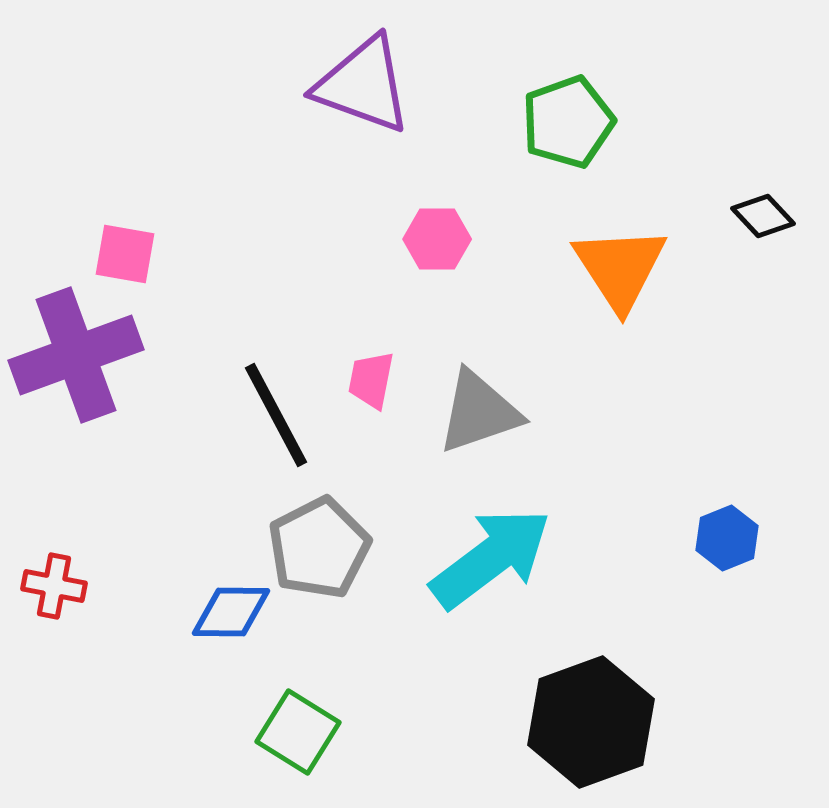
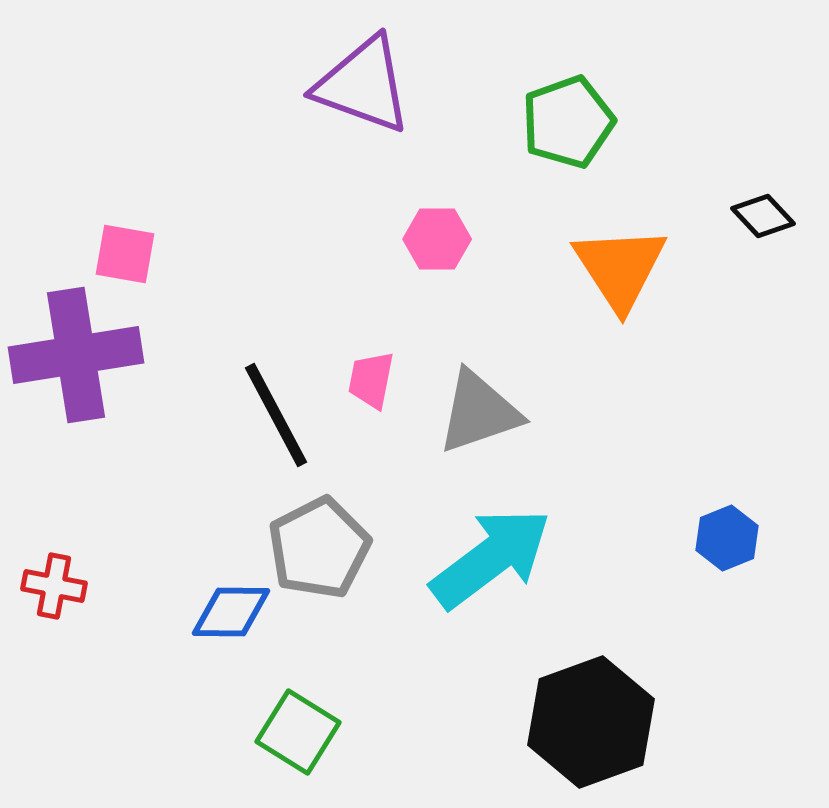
purple cross: rotated 11 degrees clockwise
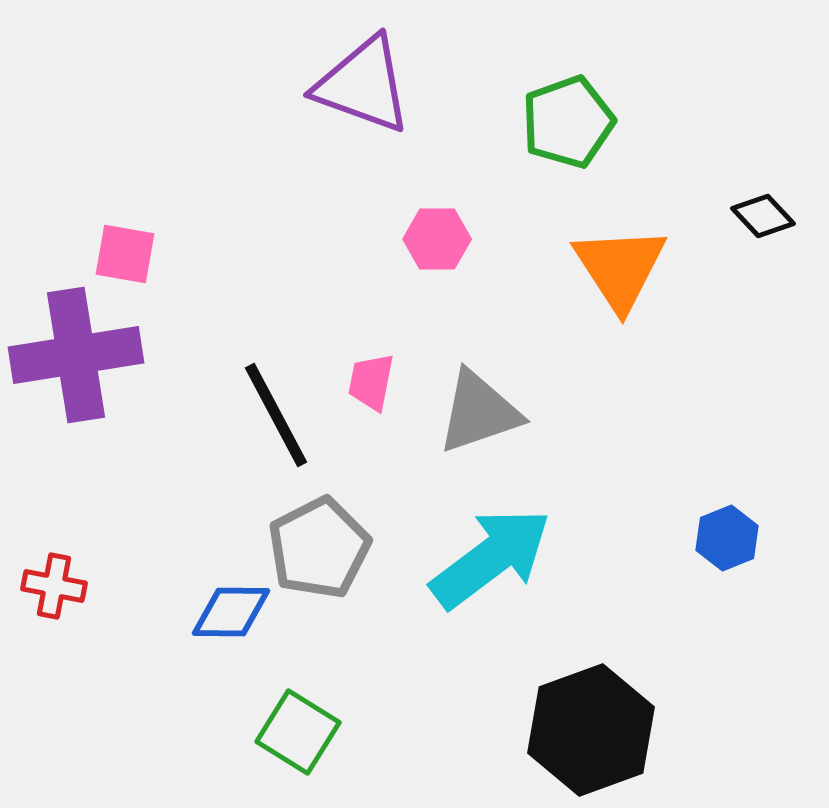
pink trapezoid: moved 2 px down
black hexagon: moved 8 px down
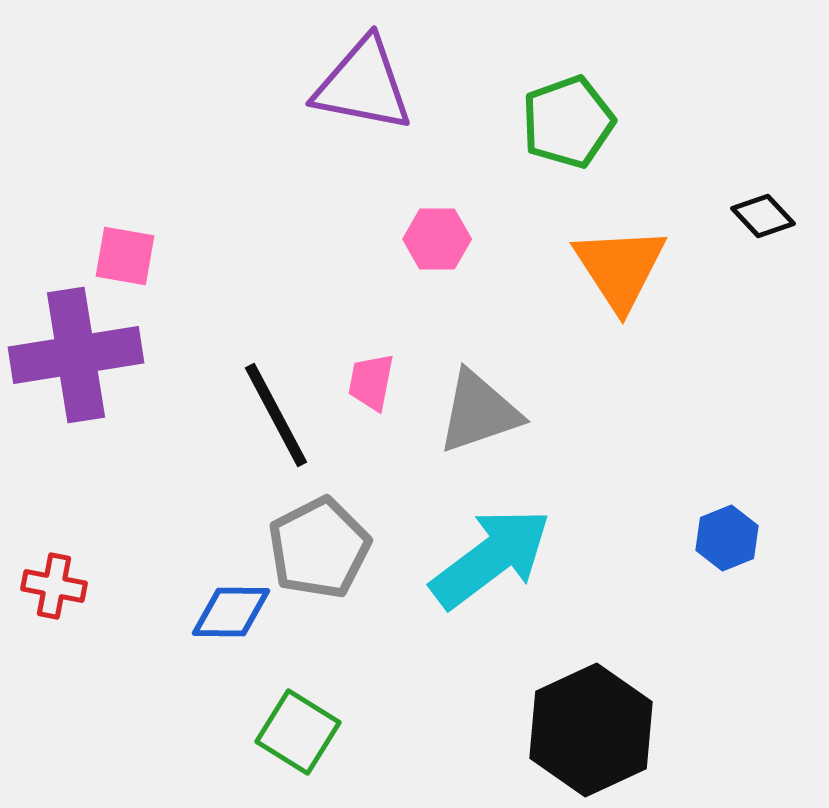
purple triangle: rotated 9 degrees counterclockwise
pink square: moved 2 px down
black hexagon: rotated 5 degrees counterclockwise
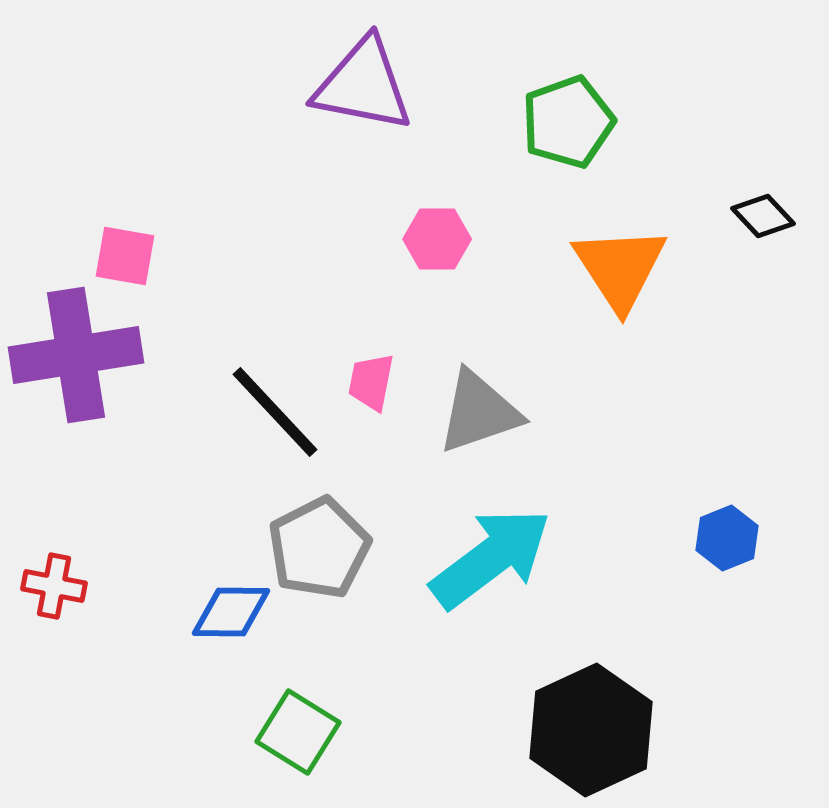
black line: moved 1 px left, 3 px up; rotated 15 degrees counterclockwise
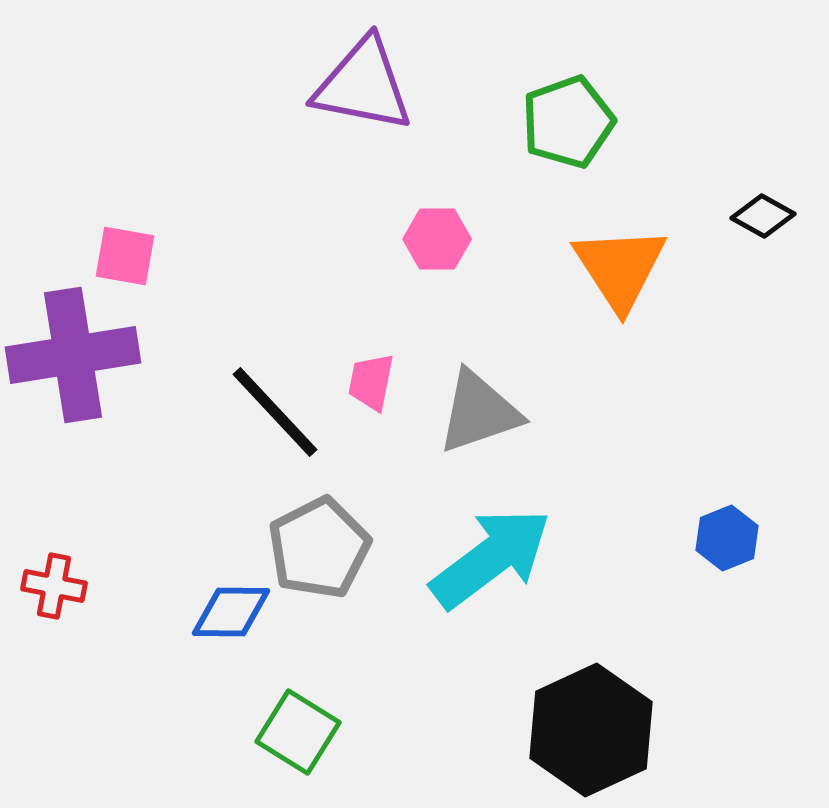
black diamond: rotated 18 degrees counterclockwise
purple cross: moved 3 px left
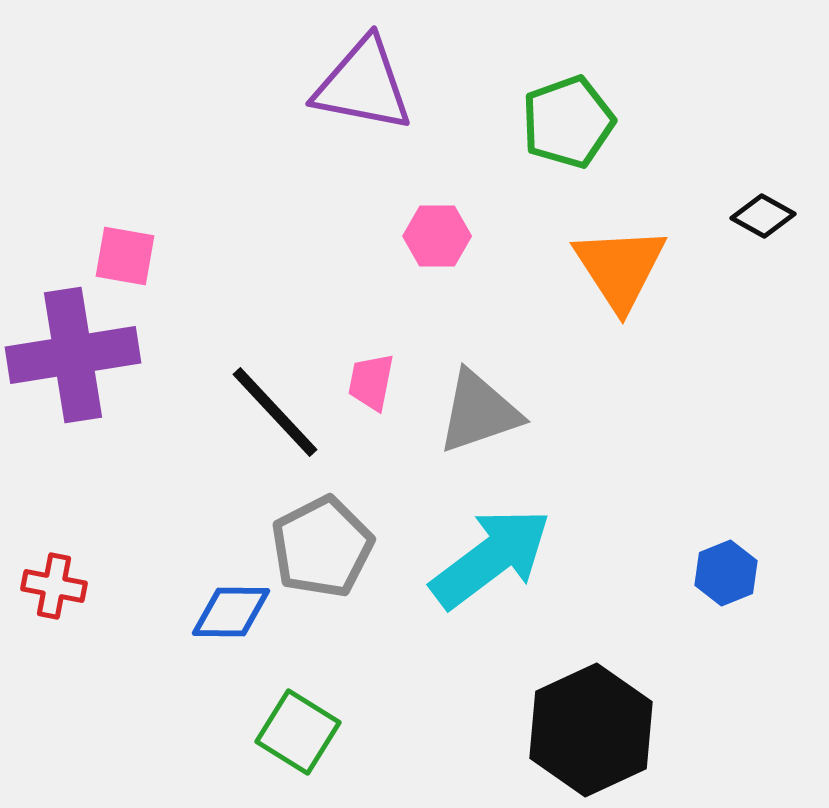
pink hexagon: moved 3 px up
blue hexagon: moved 1 px left, 35 px down
gray pentagon: moved 3 px right, 1 px up
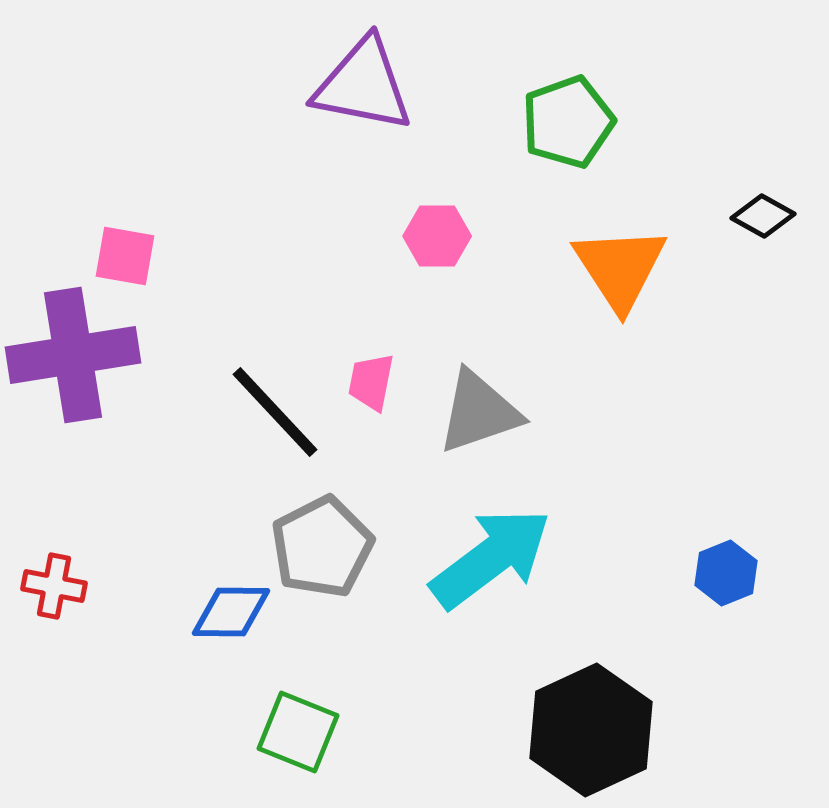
green square: rotated 10 degrees counterclockwise
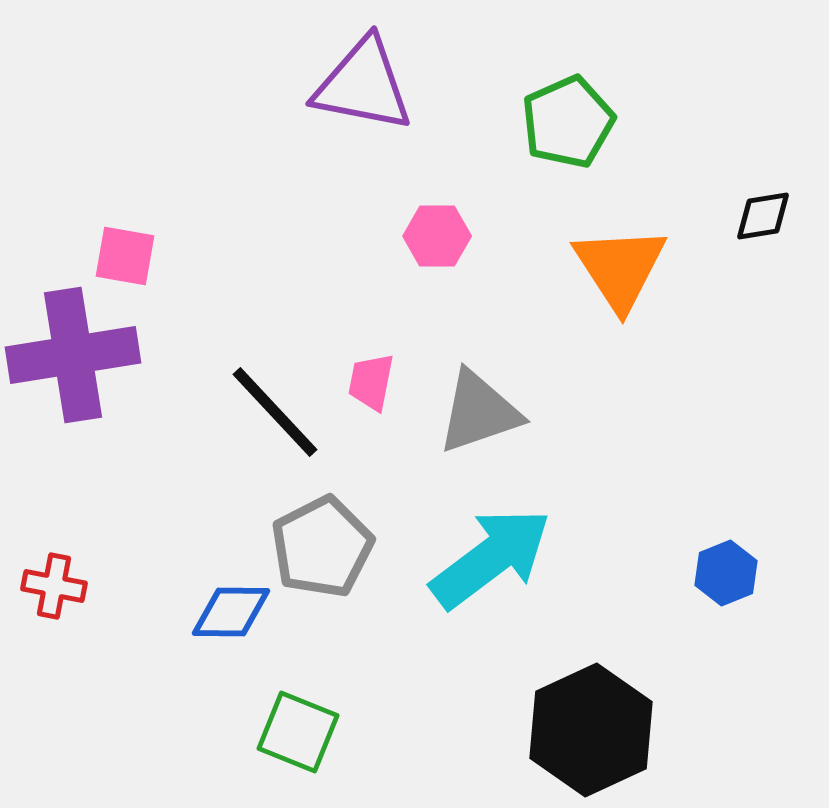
green pentagon: rotated 4 degrees counterclockwise
black diamond: rotated 38 degrees counterclockwise
